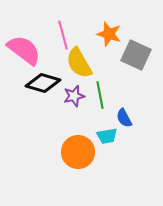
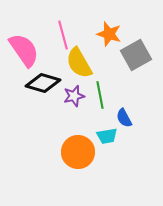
pink semicircle: rotated 18 degrees clockwise
gray square: rotated 36 degrees clockwise
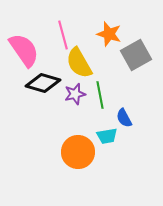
purple star: moved 1 px right, 2 px up
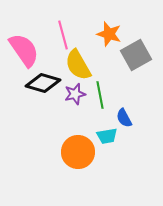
yellow semicircle: moved 1 px left, 2 px down
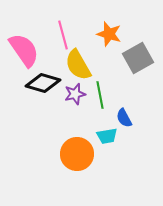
gray square: moved 2 px right, 3 px down
orange circle: moved 1 px left, 2 px down
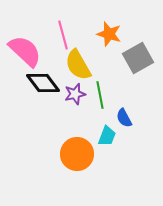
pink semicircle: moved 1 px right, 1 px down; rotated 12 degrees counterclockwise
black diamond: rotated 36 degrees clockwise
cyan trapezoid: rotated 60 degrees counterclockwise
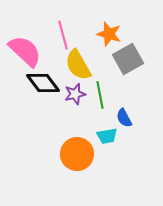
gray square: moved 10 px left, 1 px down
cyan trapezoid: rotated 60 degrees clockwise
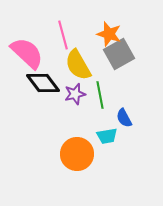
pink semicircle: moved 2 px right, 2 px down
gray square: moved 9 px left, 5 px up
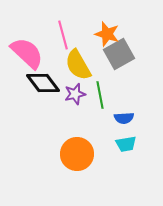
orange star: moved 2 px left
blue semicircle: rotated 66 degrees counterclockwise
cyan trapezoid: moved 19 px right, 8 px down
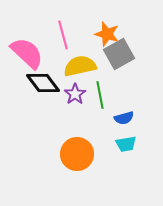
yellow semicircle: moved 2 px right, 1 px down; rotated 108 degrees clockwise
purple star: rotated 20 degrees counterclockwise
blue semicircle: rotated 12 degrees counterclockwise
